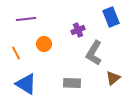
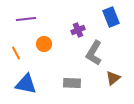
blue triangle: rotated 20 degrees counterclockwise
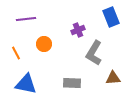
brown triangle: rotated 35 degrees clockwise
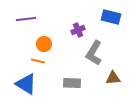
blue rectangle: rotated 54 degrees counterclockwise
orange line: moved 22 px right, 8 px down; rotated 48 degrees counterclockwise
blue triangle: rotated 20 degrees clockwise
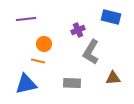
gray L-shape: moved 3 px left, 1 px up
blue triangle: rotated 45 degrees counterclockwise
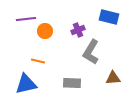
blue rectangle: moved 2 px left
orange circle: moved 1 px right, 13 px up
